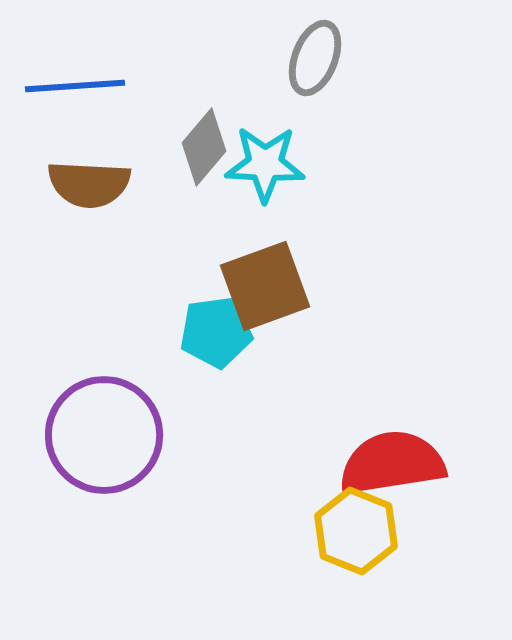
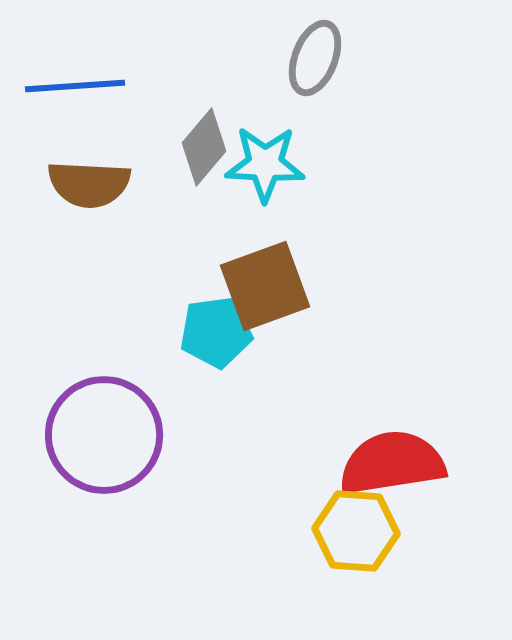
yellow hexagon: rotated 18 degrees counterclockwise
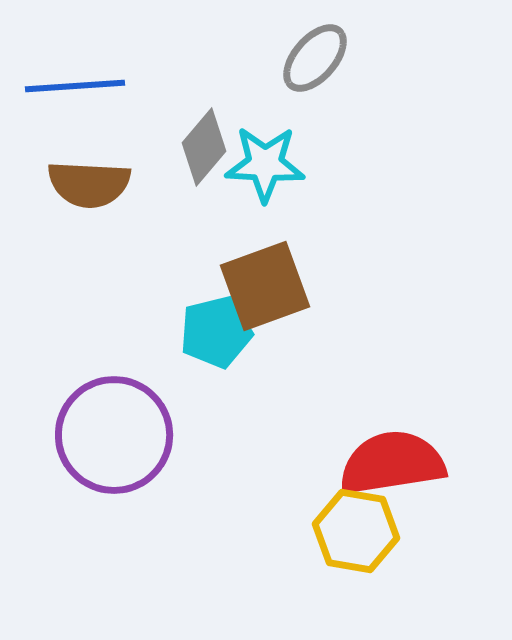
gray ellipse: rotated 20 degrees clockwise
cyan pentagon: rotated 6 degrees counterclockwise
purple circle: moved 10 px right
yellow hexagon: rotated 6 degrees clockwise
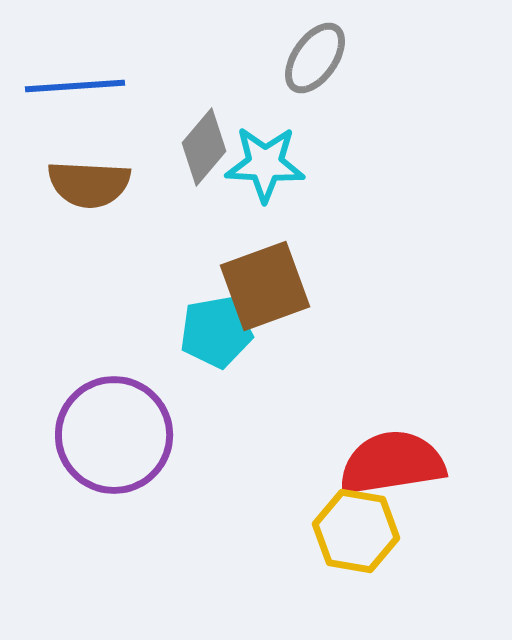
gray ellipse: rotated 6 degrees counterclockwise
cyan pentagon: rotated 4 degrees clockwise
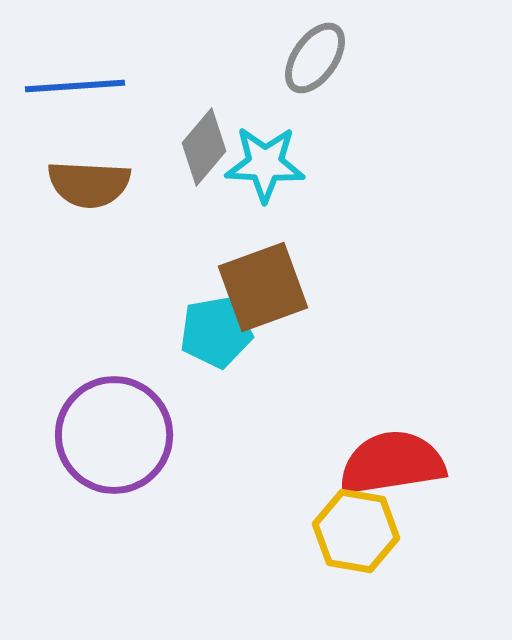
brown square: moved 2 px left, 1 px down
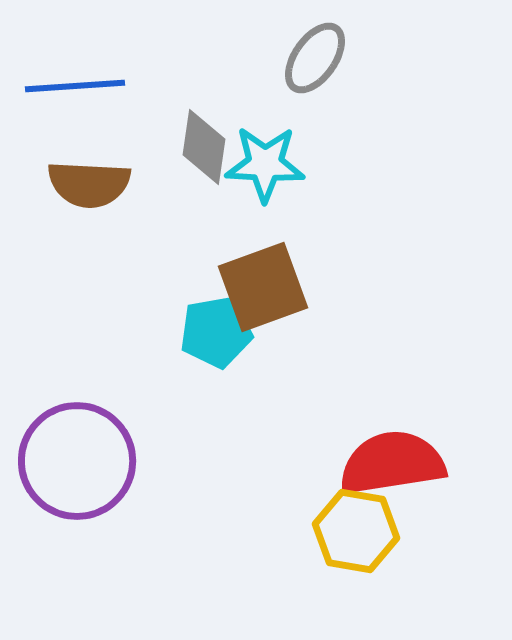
gray diamond: rotated 32 degrees counterclockwise
purple circle: moved 37 px left, 26 px down
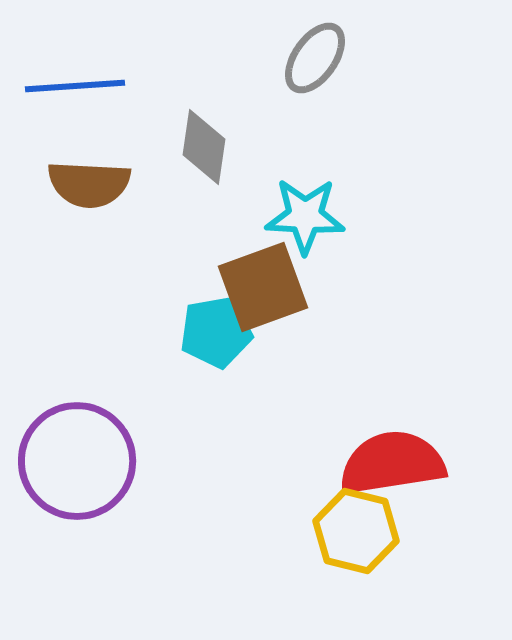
cyan star: moved 40 px right, 52 px down
yellow hexagon: rotated 4 degrees clockwise
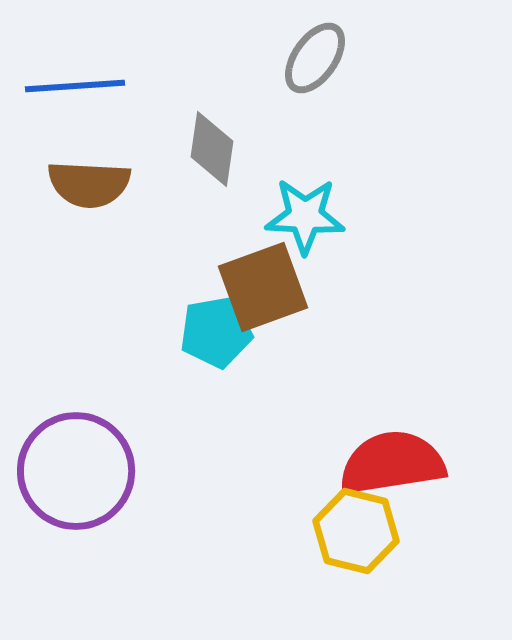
gray diamond: moved 8 px right, 2 px down
purple circle: moved 1 px left, 10 px down
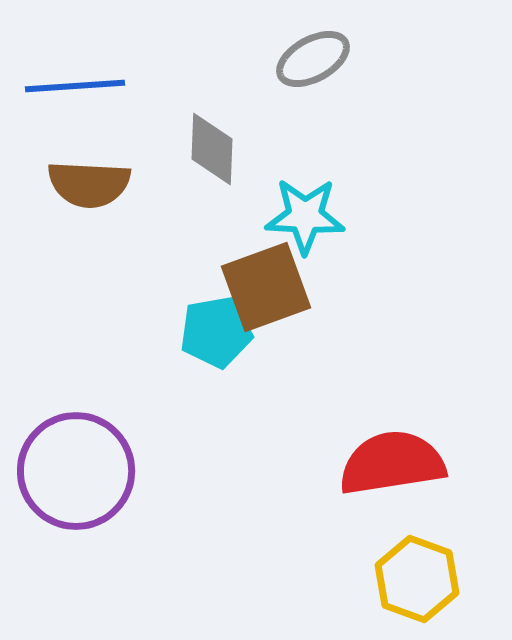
gray ellipse: moved 2 px left, 1 px down; rotated 26 degrees clockwise
gray diamond: rotated 6 degrees counterclockwise
brown square: moved 3 px right
yellow hexagon: moved 61 px right, 48 px down; rotated 6 degrees clockwise
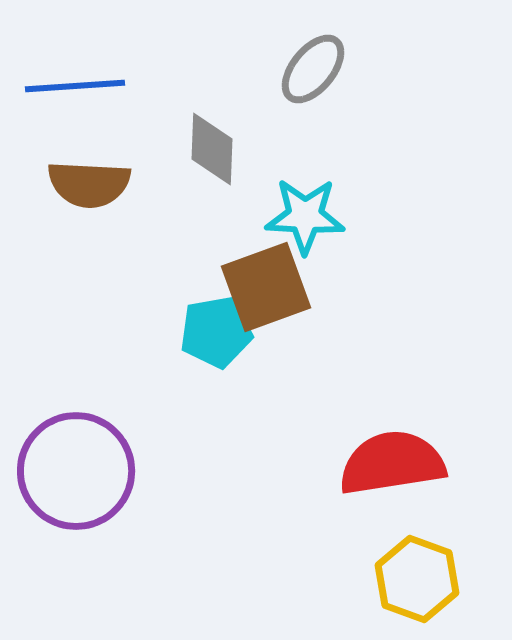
gray ellipse: moved 10 px down; rotated 22 degrees counterclockwise
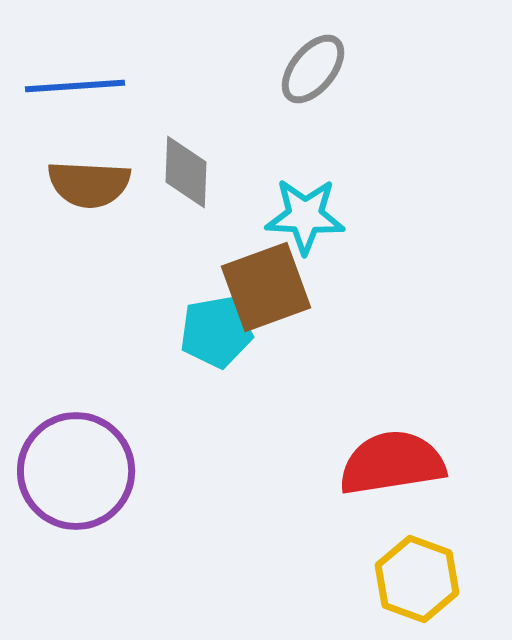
gray diamond: moved 26 px left, 23 px down
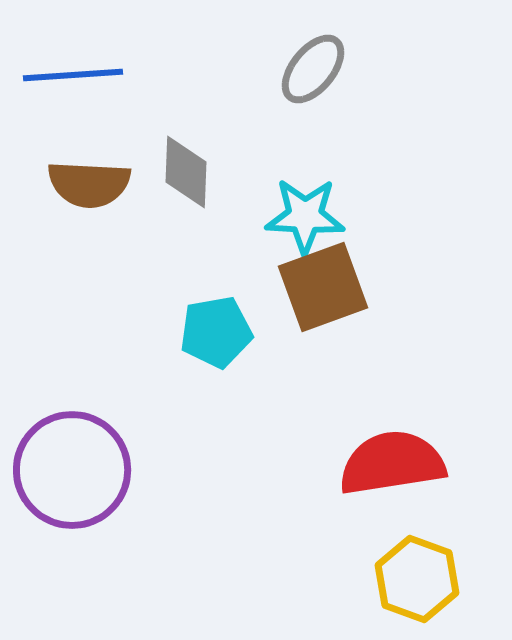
blue line: moved 2 px left, 11 px up
brown square: moved 57 px right
purple circle: moved 4 px left, 1 px up
